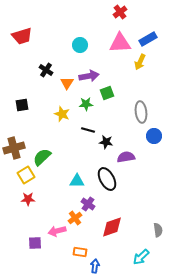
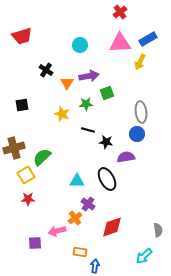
blue circle: moved 17 px left, 2 px up
cyan arrow: moved 3 px right, 1 px up
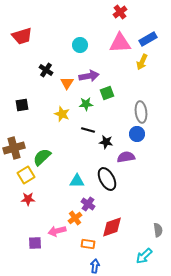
yellow arrow: moved 2 px right
orange rectangle: moved 8 px right, 8 px up
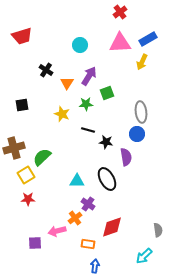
purple arrow: rotated 48 degrees counterclockwise
purple semicircle: rotated 90 degrees clockwise
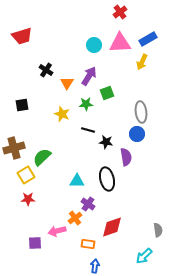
cyan circle: moved 14 px right
black ellipse: rotated 15 degrees clockwise
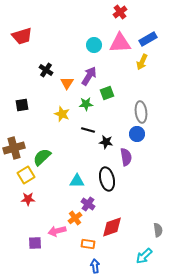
blue arrow: rotated 16 degrees counterclockwise
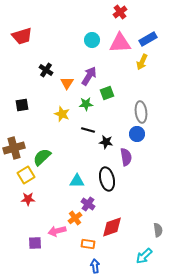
cyan circle: moved 2 px left, 5 px up
